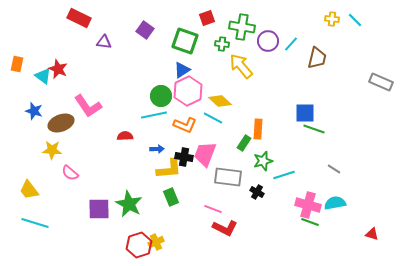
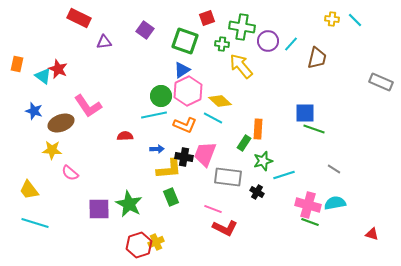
purple triangle at (104, 42): rotated 14 degrees counterclockwise
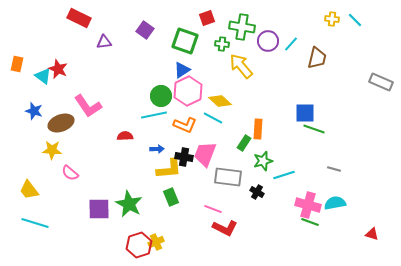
gray line at (334, 169): rotated 16 degrees counterclockwise
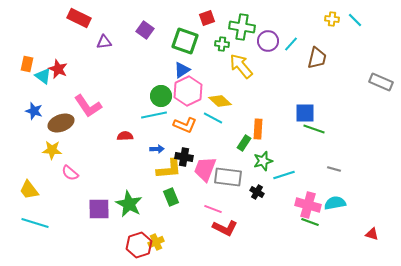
orange rectangle at (17, 64): moved 10 px right
pink trapezoid at (205, 154): moved 15 px down
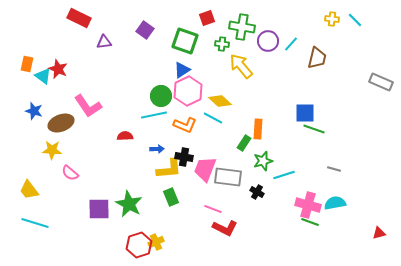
red triangle at (372, 234): moved 7 px right, 1 px up; rotated 32 degrees counterclockwise
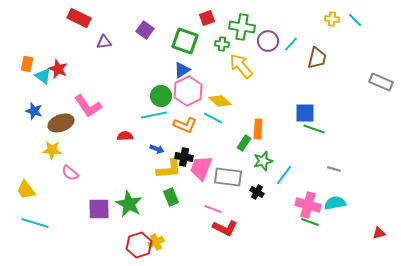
blue arrow at (157, 149): rotated 24 degrees clockwise
pink trapezoid at (205, 169): moved 4 px left, 1 px up
cyan line at (284, 175): rotated 35 degrees counterclockwise
yellow trapezoid at (29, 190): moved 3 px left
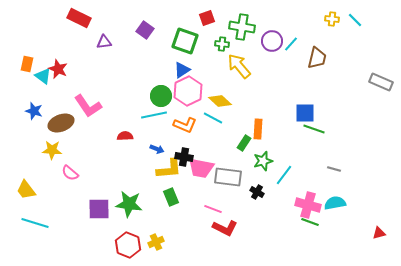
purple circle at (268, 41): moved 4 px right
yellow arrow at (241, 66): moved 2 px left
pink trapezoid at (201, 168): rotated 100 degrees counterclockwise
green star at (129, 204): rotated 20 degrees counterclockwise
red hexagon at (139, 245): moved 11 px left; rotated 20 degrees counterclockwise
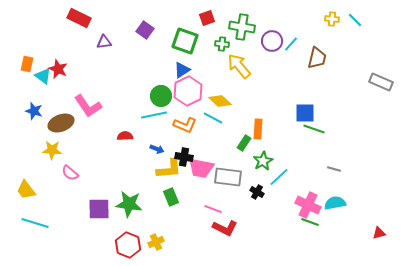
green star at (263, 161): rotated 12 degrees counterclockwise
cyan line at (284, 175): moved 5 px left, 2 px down; rotated 10 degrees clockwise
pink cross at (308, 205): rotated 10 degrees clockwise
